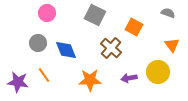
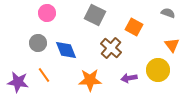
yellow circle: moved 2 px up
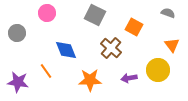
gray circle: moved 21 px left, 10 px up
orange line: moved 2 px right, 4 px up
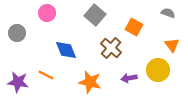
gray square: rotated 15 degrees clockwise
orange line: moved 4 px down; rotated 28 degrees counterclockwise
orange star: moved 2 px down; rotated 15 degrees clockwise
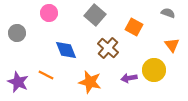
pink circle: moved 2 px right
brown cross: moved 3 px left
yellow circle: moved 4 px left
purple star: rotated 15 degrees clockwise
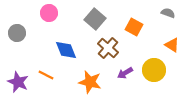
gray square: moved 4 px down
orange triangle: rotated 21 degrees counterclockwise
purple arrow: moved 4 px left, 5 px up; rotated 21 degrees counterclockwise
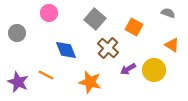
purple arrow: moved 3 px right, 4 px up
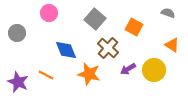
orange star: moved 1 px left, 8 px up
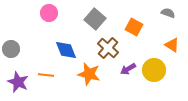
gray circle: moved 6 px left, 16 px down
orange line: rotated 21 degrees counterclockwise
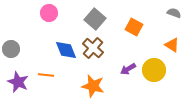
gray semicircle: moved 6 px right
brown cross: moved 15 px left
orange star: moved 4 px right, 12 px down
